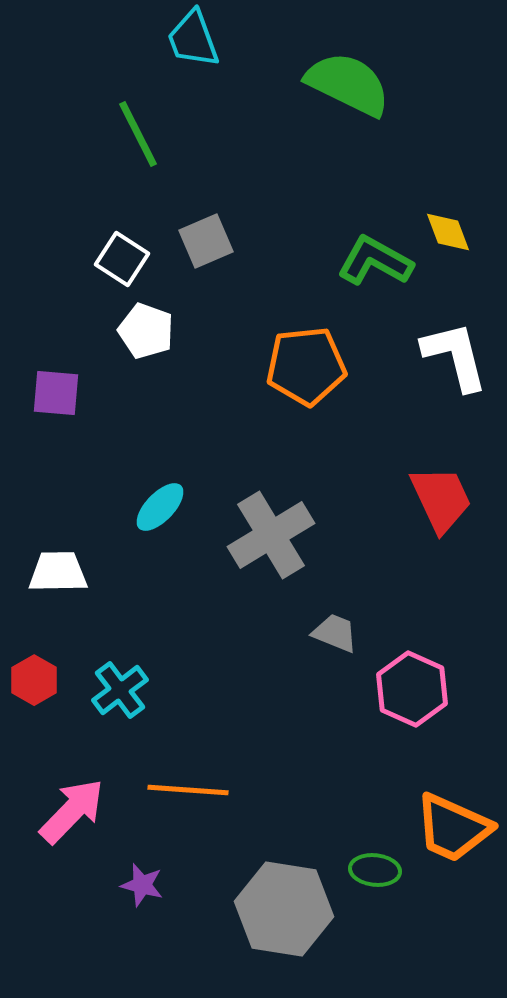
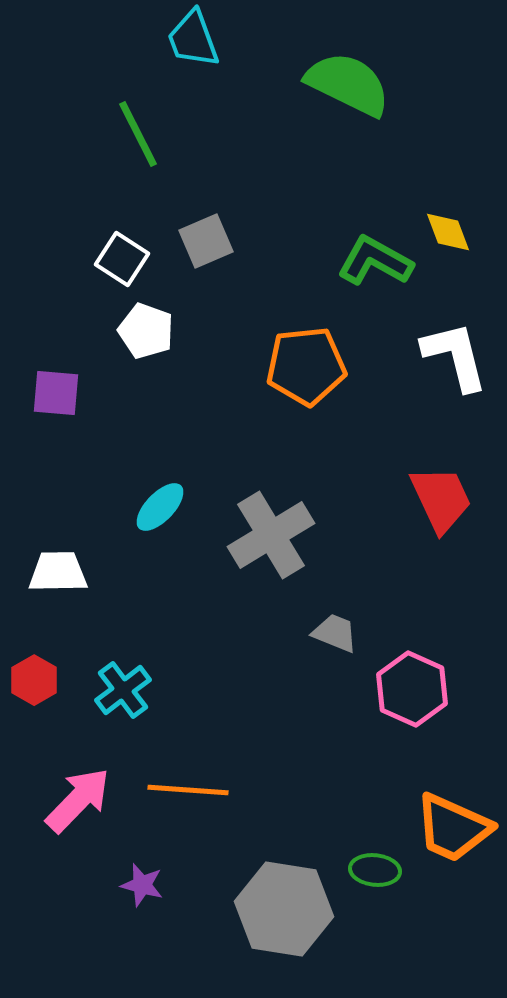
cyan cross: moved 3 px right
pink arrow: moved 6 px right, 11 px up
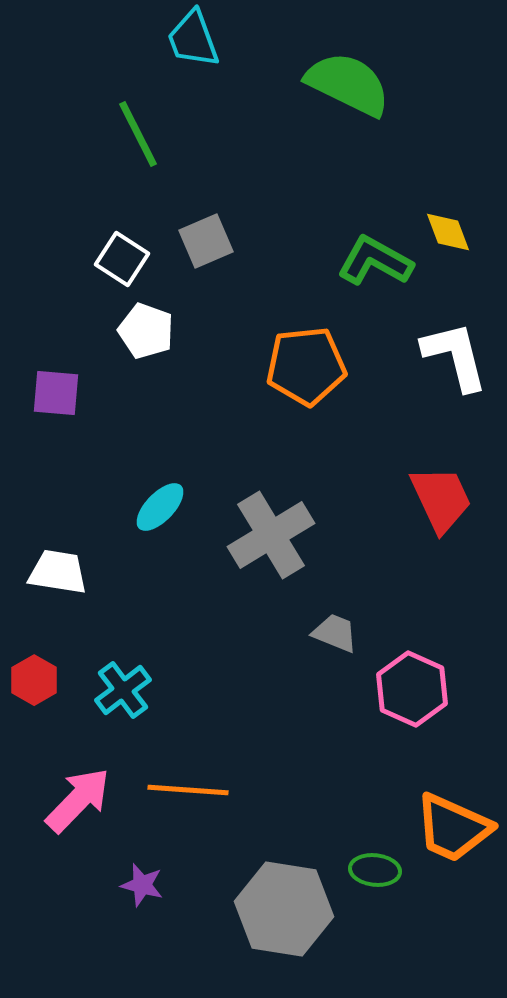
white trapezoid: rotated 10 degrees clockwise
